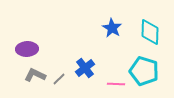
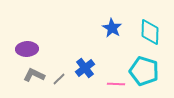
gray L-shape: moved 1 px left
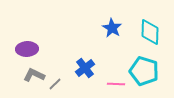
gray line: moved 4 px left, 5 px down
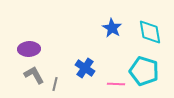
cyan diamond: rotated 12 degrees counterclockwise
purple ellipse: moved 2 px right
blue cross: rotated 18 degrees counterclockwise
gray L-shape: rotated 35 degrees clockwise
gray line: rotated 32 degrees counterclockwise
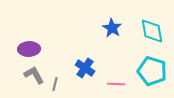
cyan diamond: moved 2 px right, 1 px up
cyan pentagon: moved 8 px right
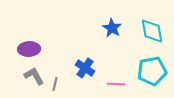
cyan pentagon: rotated 28 degrees counterclockwise
gray L-shape: moved 1 px down
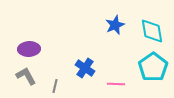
blue star: moved 3 px right, 3 px up; rotated 18 degrees clockwise
cyan pentagon: moved 1 px right, 4 px up; rotated 24 degrees counterclockwise
gray L-shape: moved 8 px left
gray line: moved 2 px down
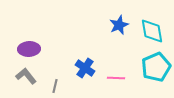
blue star: moved 4 px right
cyan pentagon: moved 3 px right; rotated 12 degrees clockwise
gray L-shape: rotated 10 degrees counterclockwise
pink line: moved 6 px up
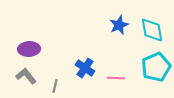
cyan diamond: moved 1 px up
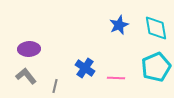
cyan diamond: moved 4 px right, 2 px up
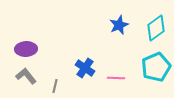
cyan diamond: rotated 64 degrees clockwise
purple ellipse: moved 3 px left
